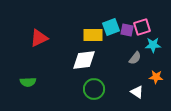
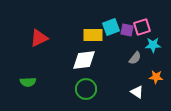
green circle: moved 8 px left
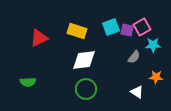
pink square: rotated 12 degrees counterclockwise
yellow rectangle: moved 16 px left, 4 px up; rotated 18 degrees clockwise
gray semicircle: moved 1 px left, 1 px up
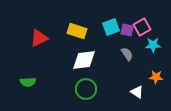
gray semicircle: moved 7 px left, 3 px up; rotated 72 degrees counterclockwise
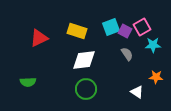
purple square: moved 2 px left, 1 px down; rotated 16 degrees clockwise
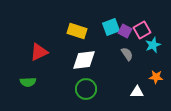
pink square: moved 3 px down
red triangle: moved 14 px down
cyan star: rotated 21 degrees counterclockwise
white triangle: rotated 32 degrees counterclockwise
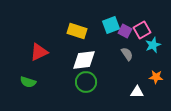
cyan square: moved 2 px up
green semicircle: rotated 21 degrees clockwise
green circle: moved 7 px up
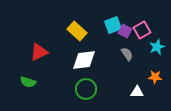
cyan square: moved 2 px right
yellow rectangle: rotated 24 degrees clockwise
cyan star: moved 4 px right, 2 px down
orange star: moved 1 px left
green circle: moved 7 px down
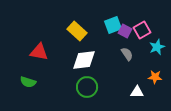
red triangle: rotated 36 degrees clockwise
green circle: moved 1 px right, 2 px up
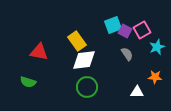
yellow rectangle: moved 10 px down; rotated 12 degrees clockwise
